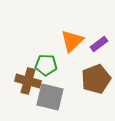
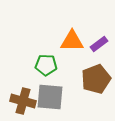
orange triangle: rotated 45 degrees clockwise
brown cross: moved 5 px left, 20 px down
gray square: rotated 8 degrees counterclockwise
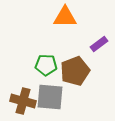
orange triangle: moved 7 px left, 24 px up
brown pentagon: moved 21 px left, 8 px up
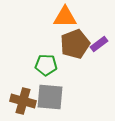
brown pentagon: moved 27 px up
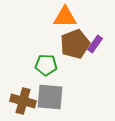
purple rectangle: moved 4 px left; rotated 18 degrees counterclockwise
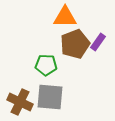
purple rectangle: moved 3 px right, 2 px up
brown cross: moved 3 px left, 1 px down; rotated 10 degrees clockwise
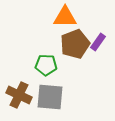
brown cross: moved 1 px left, 7 px up
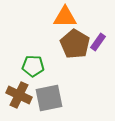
brown pentagon: rotated 20 degrees counterclockwise
green pentagon: moved 13 px left, 1 px down
gray square: moved 1 px left, 1 px down; rotated 16 degrees counterclockwise
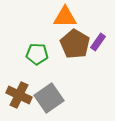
green pentagon: moved 4 px right, 12 px up
gray square: rotated 24 degrees counterclockwise
